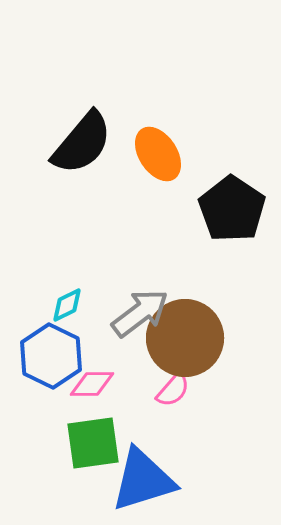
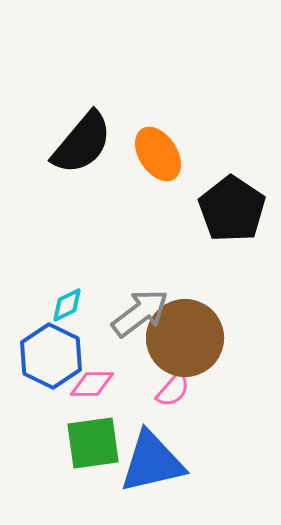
blue triangle: moved 9 px right, 18 px up; rotated 4 degrees clockwise
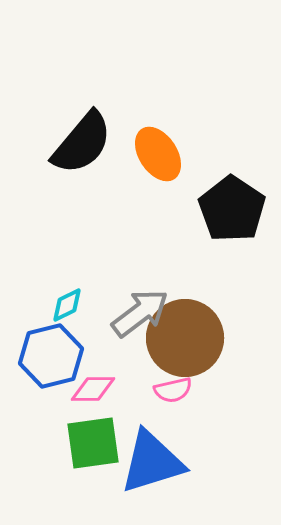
blue hexagon: rotated 20 degrees clockwise
pink diamond: moved 1 px right, 5 px down
pink semicircle: rotated 36 degrees clockwise
blue triangle: rotated 4 degrees counterclockwise
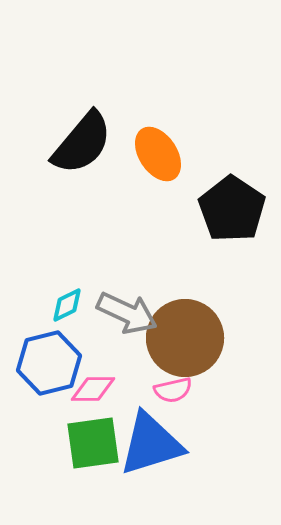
gray arrow: moved 13 px left; rotated 62 degrees clockwise
blue hexagon: moved 2 px left, 7 px down
blue triangle: moved 1 px left, 18 px up
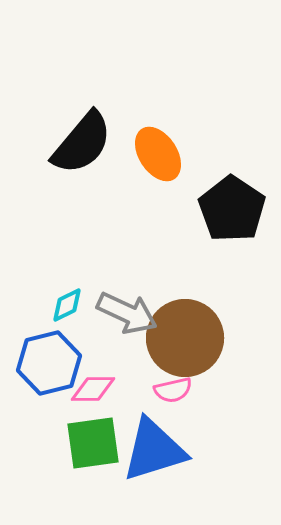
blue triangle: moved 3 px right, 6 px down
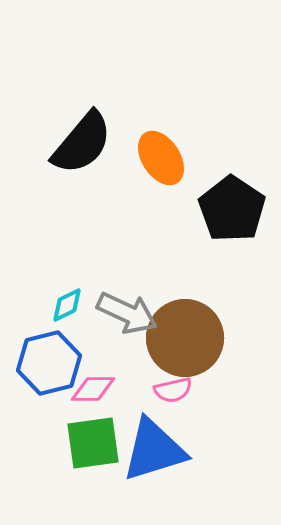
orange ellipse: moved 3 px right, 4 px down
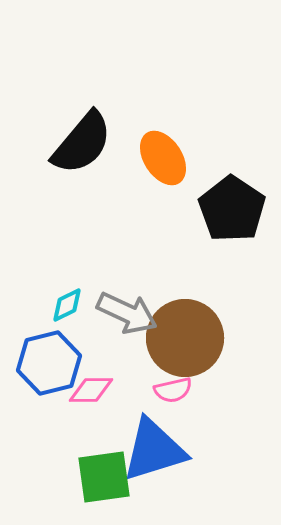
orange ellipse: moved 2 px right
pink diamond: moved 2 px left, 1 px down
green square: moved 11 px right, 34 px down
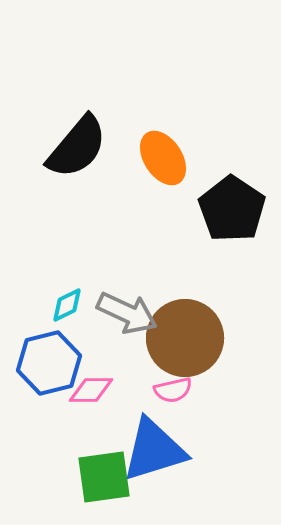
black semicircle: moved 5 px left, 4 px down
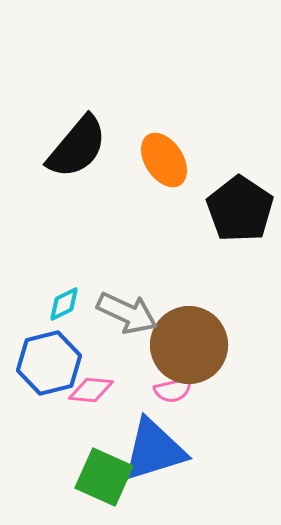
orange ellipse: moved 1 px right, 2 px down
black pentagon: moved 8 px right
cyan diamond: moved 3 px left, 1 px up
brown circle: moved 4 px right, 7 px down
pink diamond: rotated 6 degrees clockwise
green square: rotated 32 degrees clockwise
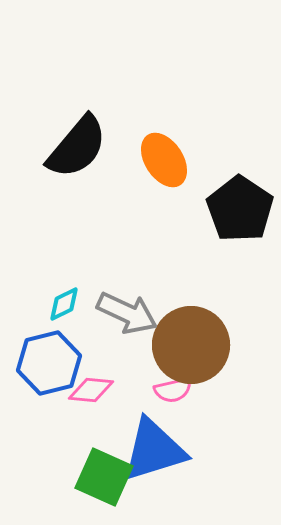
brown circle: moved 2 px right
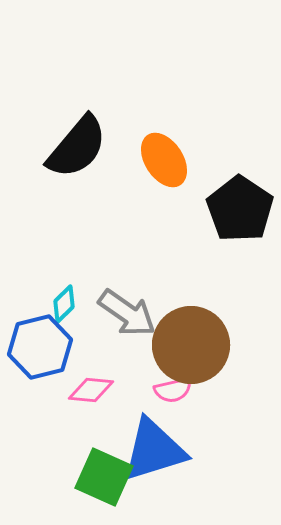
cyan diamond: rotated 18 degrees counterclockwise
gray arrow: rotated 10 degrees clockwise
blue hexagon: moved 9 px left, 16 px up
